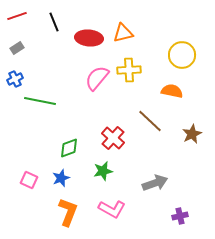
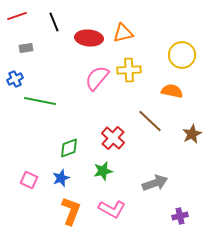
gray rectangle: moved 9 px right; rotated 24 degrees clockwise
orange L-shape: moved 3 px right, 1 px up
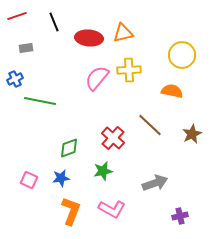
brown line: moved 4 px down
blue star: rotated 12 degrees clockwise
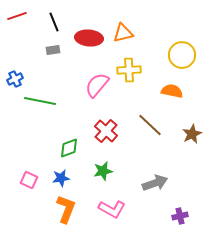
gray rectangle: moved 27 px right, 2 px down
pink semicircle: moved 7 px down
red cross: moved 7 px left, 7 px up
orange L-shape: moved 5 px left, 2 px up
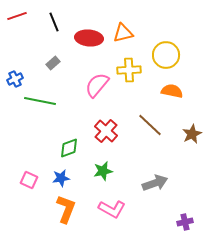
gray rectangle: moved 13 px down; rotated 32 degrees counterclockwise
yellow circle: moved 16 px left
purple cross: moved 5 px right, 6 px down
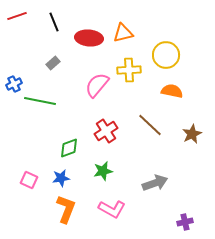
blue cross: moved 1 px left, 5 px down
red cross: rotated 15 degrees clockwise
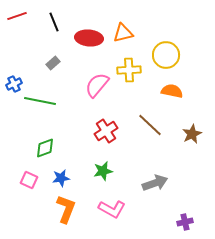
green diamond: moved 24 px left
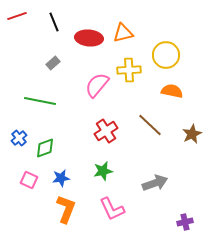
blue cross: moved 5 px right, 54 px down; rotated 14 degrees counterclockwise
pink L-shape: rotated 36 degrees clockwise
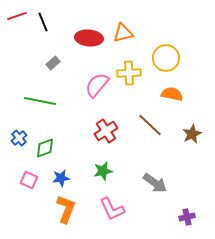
black line: moved 11 px left
yellow circle: moved 3 px down
yellow cross: moved 3 px down
orange semicircle: moved 3 px down
gray arrow: rotated 55 degrees clockwise
purple cross: moved 2 px right, 5 px up
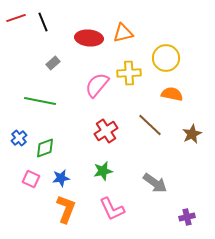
red line: moved 1 px left, 2 px down
pink square: moved 2 px right, 1 px up
